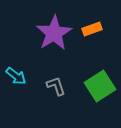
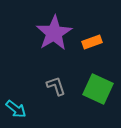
orange rectangle: moved 13 px down
cyan arrow: moved 33 px down
green square: moved 2 px left, 3 px down; rotated 32 degrees counterclockwise
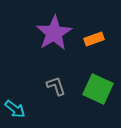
orange rectangle: moved 2 px right, 3 px up
cyan arrow: moved 1 px left
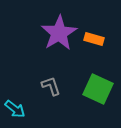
purple star: moved 5 px right
orange rectangle: rotated 36 degrees clockwise
gray L-shape: moved 5 px left
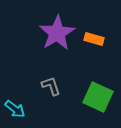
purple star: moved 2 px left
green square: moved 8 px down
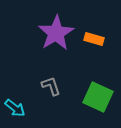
purple star: moved 1 px left
cyan arrow: moved 1 px up
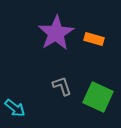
gray L-shape: moved 11 px right
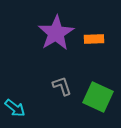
orange rectangle: rotated 18 degrees counterclockwise
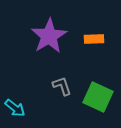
purple star: moved 7 px left, 3 px down
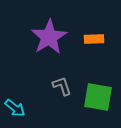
purple star: moved 1 px down
green square: rotated 16 degrees counterclockwise
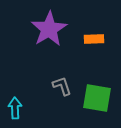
purple star: moved 8 px up
green square: moved 1 px left, 1 px down
cyan arrow: rotated 130 degrees counterclockwise
